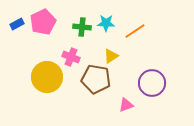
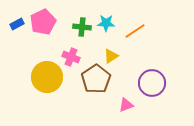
brown pentagon: rotated 28 degrees clockwise
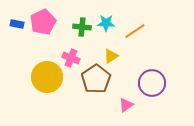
blue rectangle: rotated 40 degrees clockwise
pink cross: moved 1 px down
pink triangle: rotated 14 degrees counterclockwise
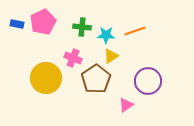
cyan star: moved 12 px down
orange line: rotated 15 degrees clockwise
pink cross: moved 2 px right
yellow circle: moved 1 px left, 1 px down
purple circle: moved 4 px left, 2 px up
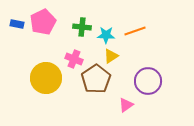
pink cross: moved 1 px right, 1 px down
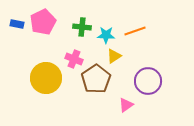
yellow triangle: moved 3 px right
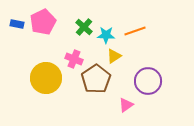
green cross: moved 2 px right; rotated 36 degrees clockwise
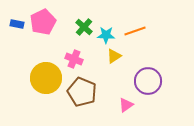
brown pentagon: moved 14 px left, 13 px down; rotated 16 degrees counterclockwise
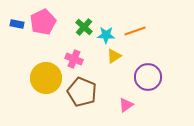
purple circle: moved 4 px up
